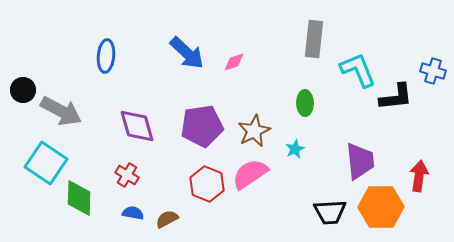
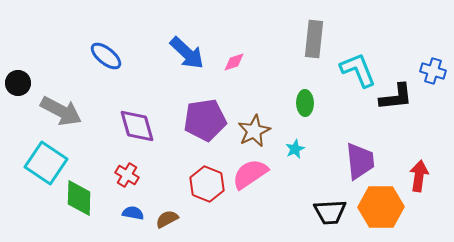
blue ellipse: rotated 56 degrees counterclockwise
black circle: moved 5 px left, 7 px up
purple pentagon: moved 3 px right, 6 px up
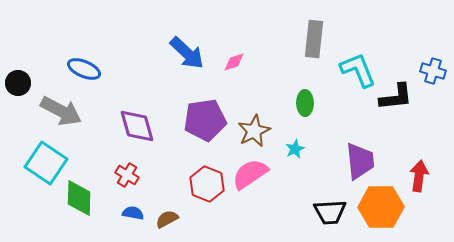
blue ellipse: moved 22 px left, 13 px down; rotated 16 degrees counterclockwise
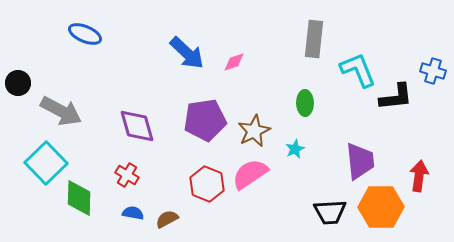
blue ellipse: moved 1 px right, 35 px up
cyan square: rotated 12 degrees clockwise
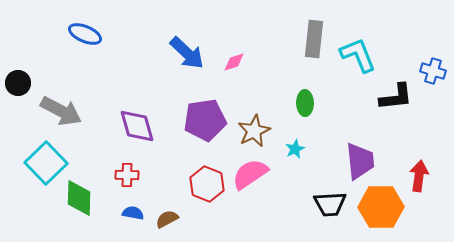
cyan L-shape: moved 15 px up
red cross: rotated 30 degrees counterclockwise
black trapezoid: moved 8 px up
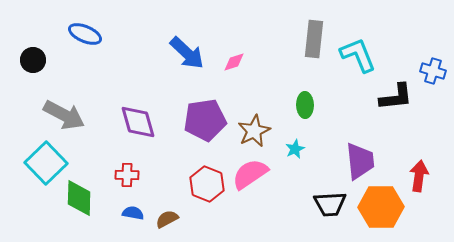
black circle: moved 15 px right, 23 px up
green ellipse: moved 2 px down
gray arrow: moved 3 px right, 4 px down
purple diamond: moved 1 px right, 4 px up
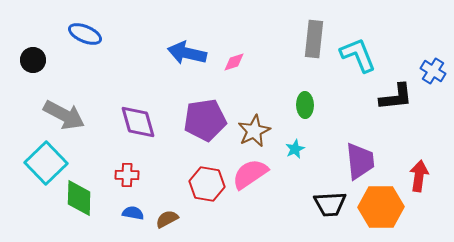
blue arrow: rotated 150 degrees clockwise
blue cross: rotated 15 degrees clockwise
red hexagon: rotated 12 degrees counterclockwise
